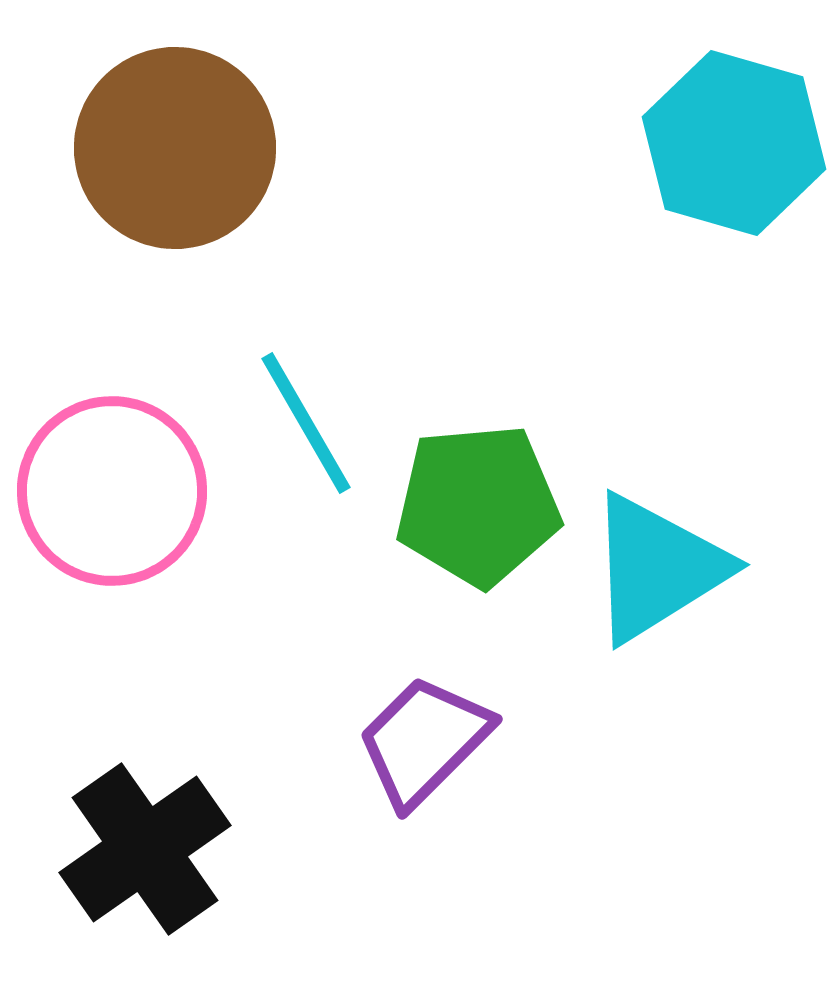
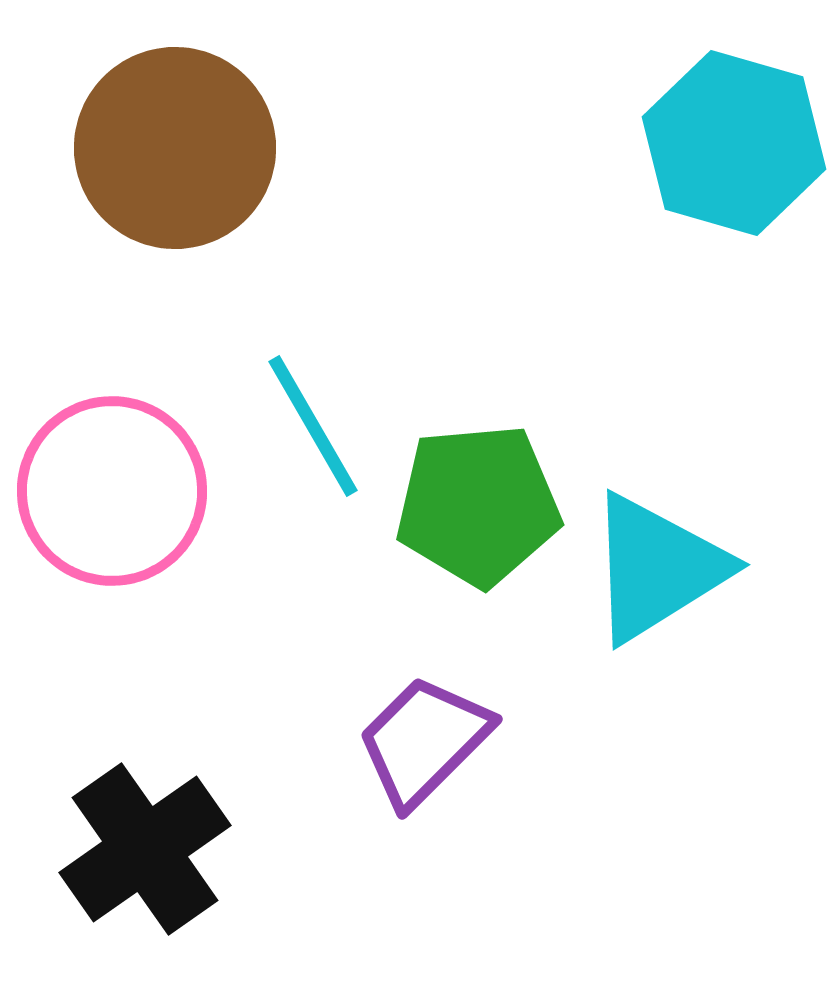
cyan line: moved 7 px right, 3 px down
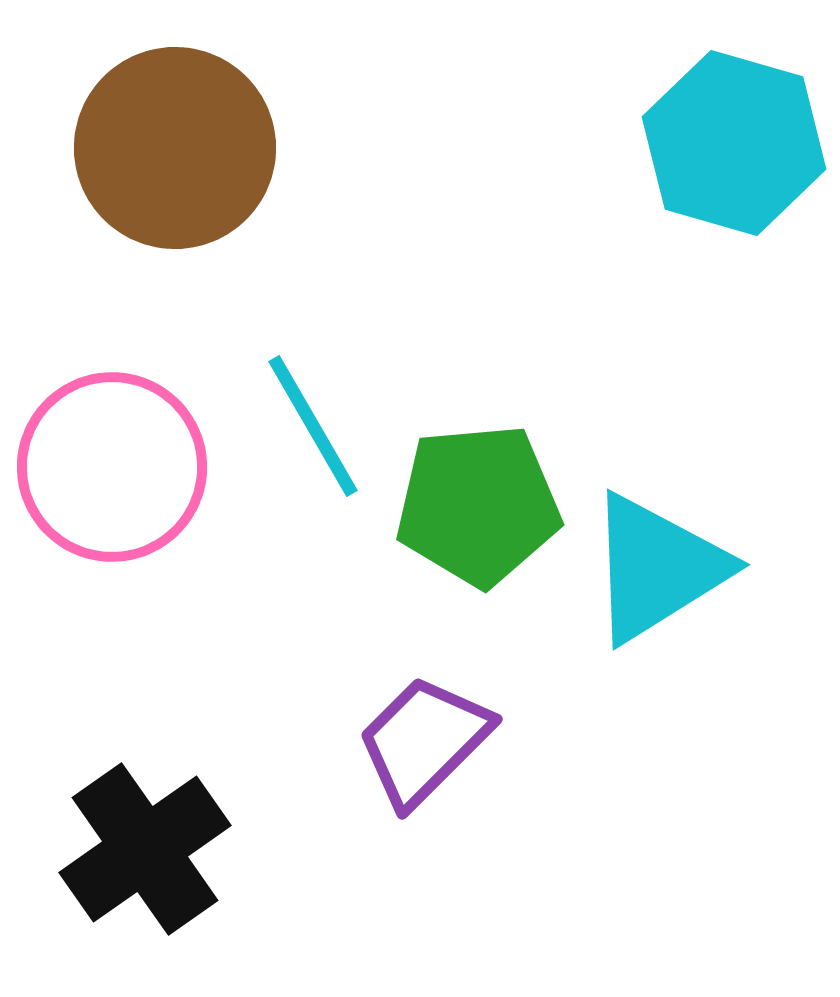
pink circle: moved 24 px up
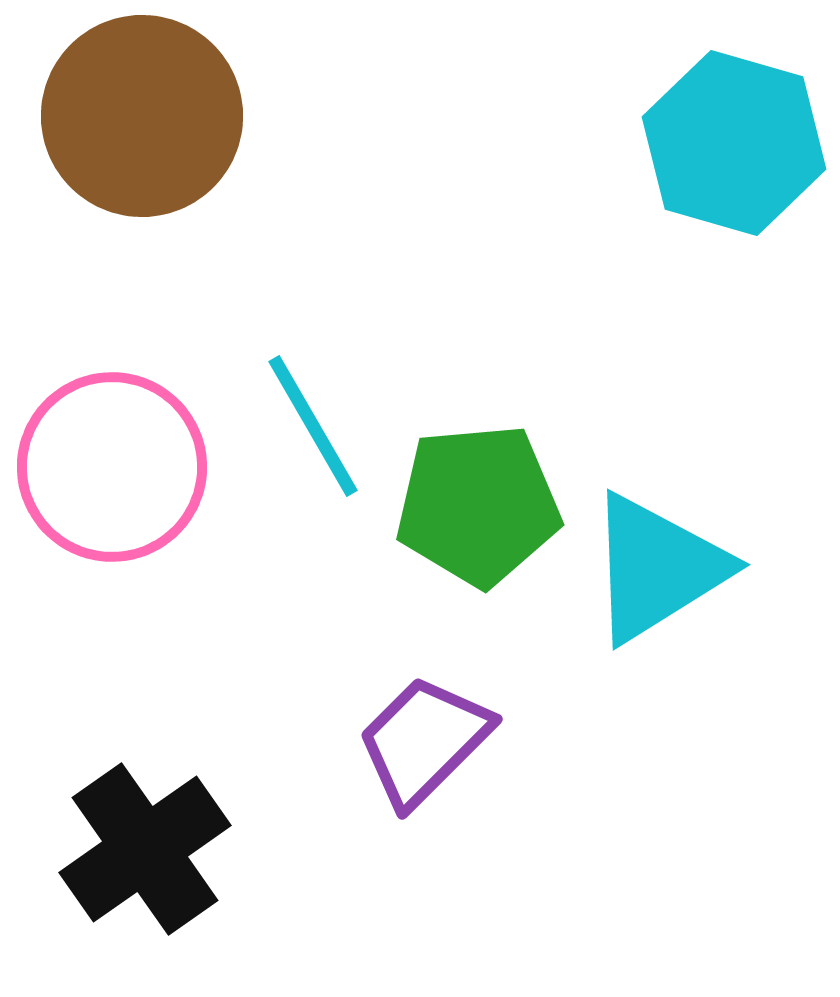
brown circle: moved 33 px left, 32 px up
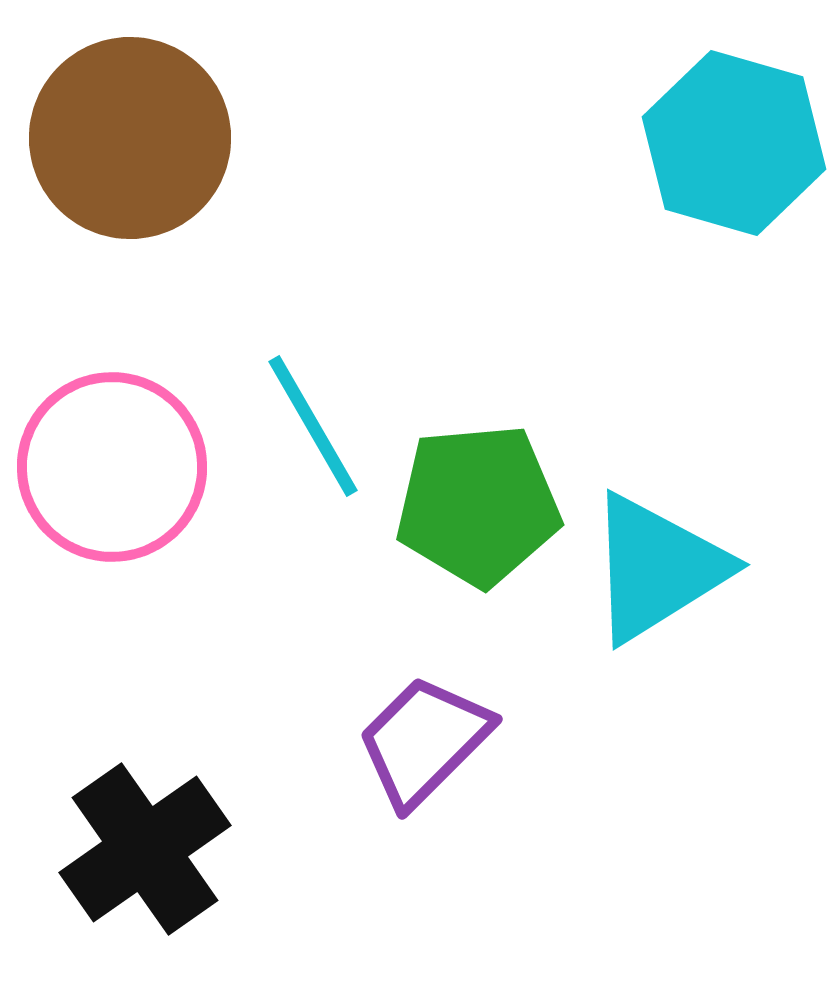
brown circle: moved 12 px left, 22 px down
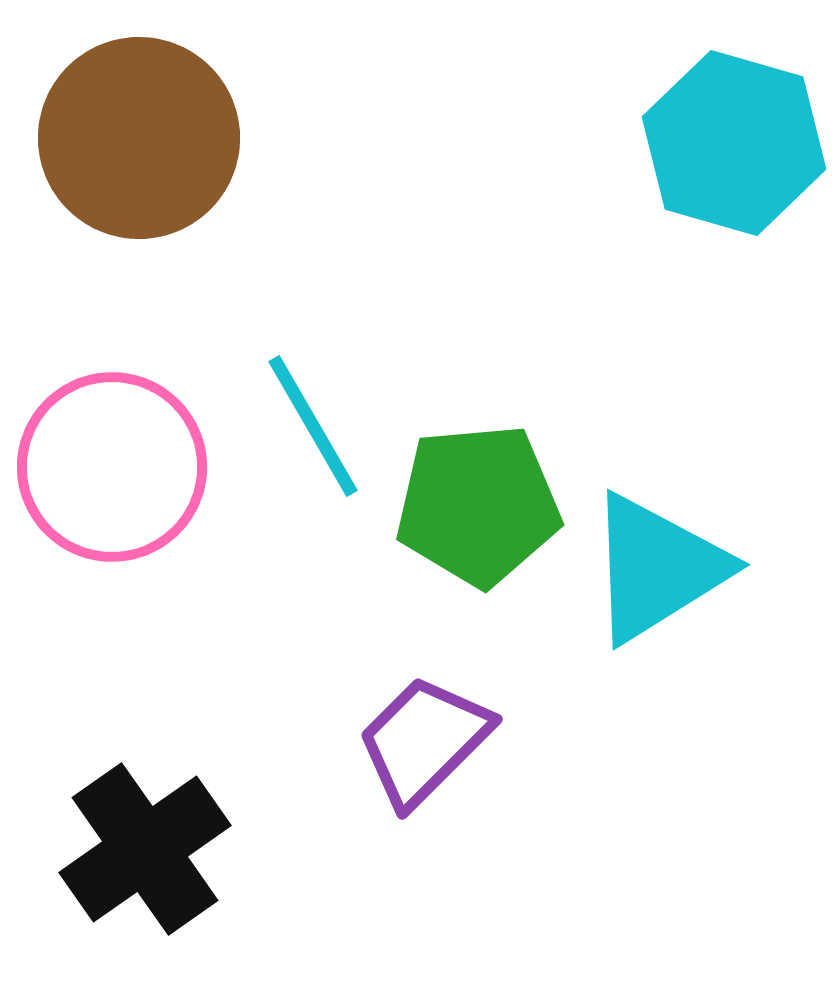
brown circle: moved 9 px right
